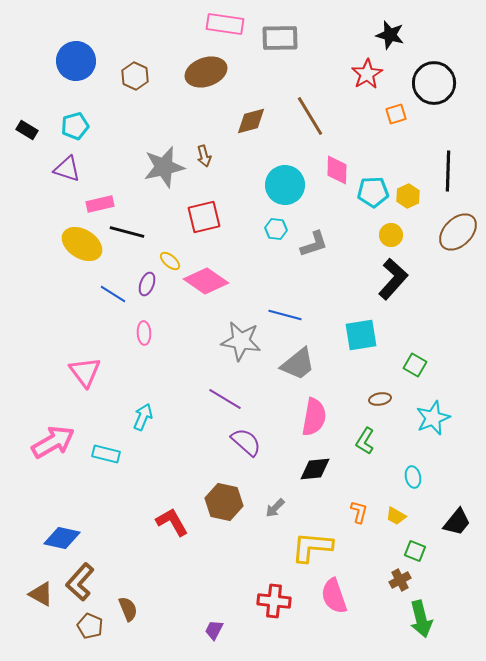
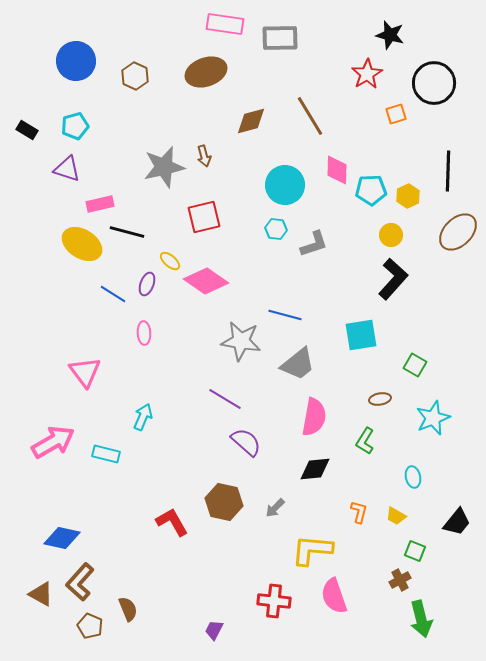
cyan pentagon at (373, 192): moved 2 px left, 2 px up
yellow L-shape at (312, 547): moved 3 px down
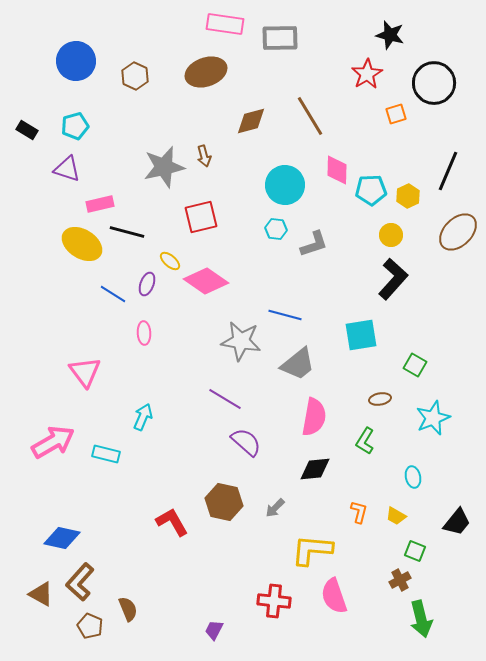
black line at (448, 171): rotated 21 degrees clockwise
red square at (204, 217): moved 3 px left
